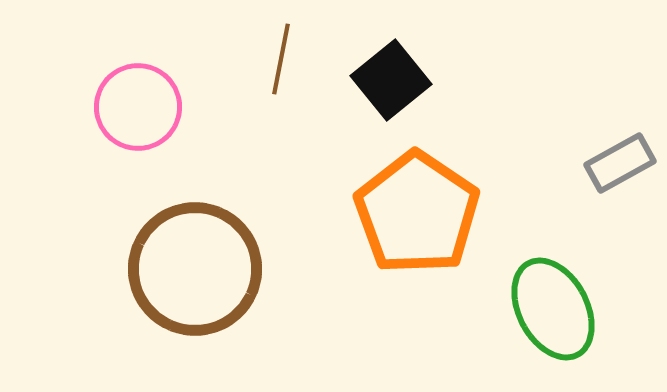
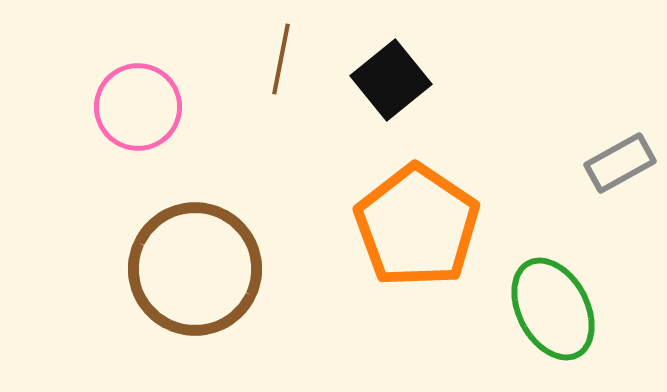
orange pentagon: moved 13 px down
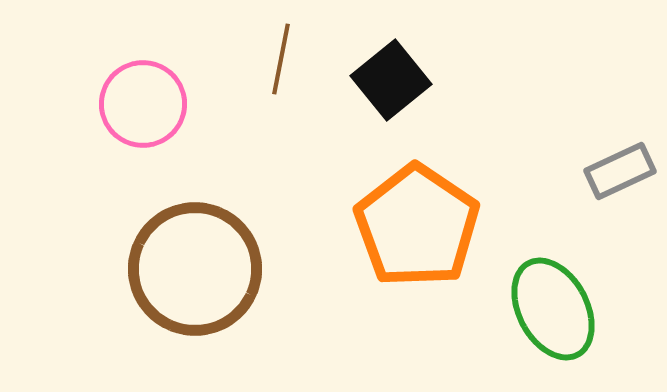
pink circle: moved 5 px right, 3 px up
gray rectangle: moved 8 px down; rotated 4 degrees clockwise
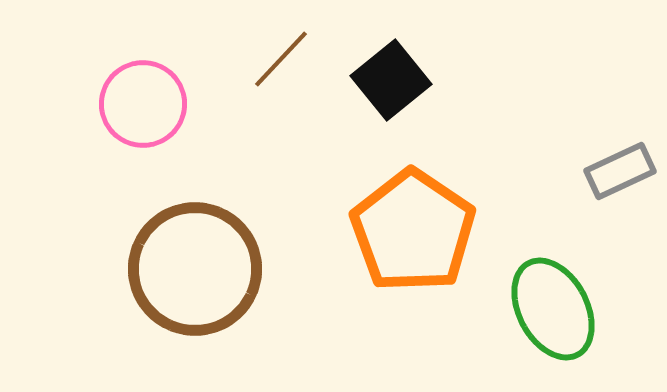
brown line: rotated 32 degrees clockwise
orange pentagon: moved 4 px left, 5 px down
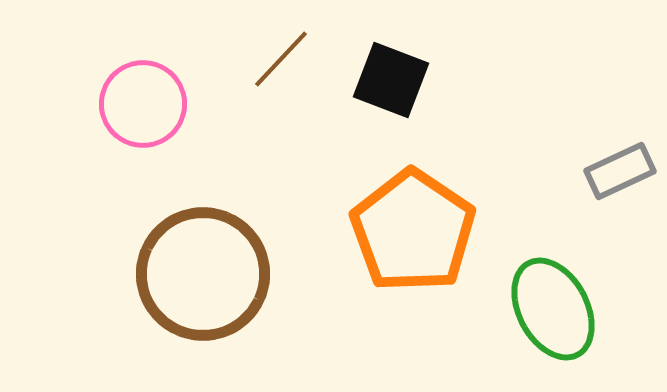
black square: rotated 30 degrees counterclockwise
brown circle: moved 8 px right, 5 px down
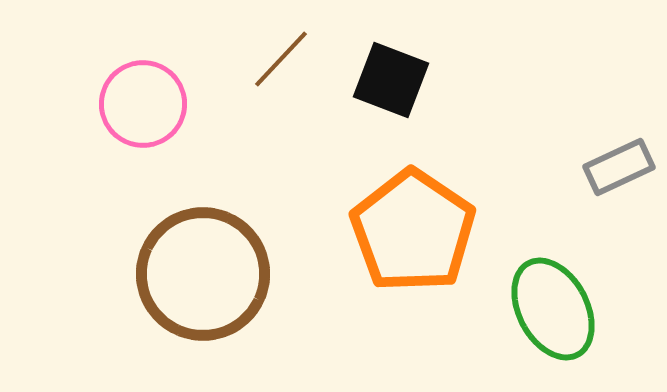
gray rectangle: moved 1 px left, 4 px up
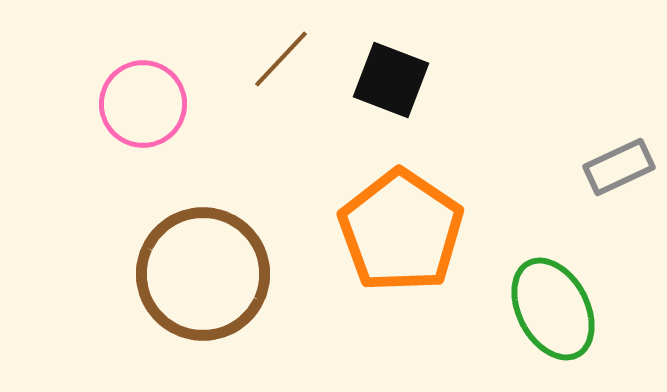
orange pentagon: moved 12 px left
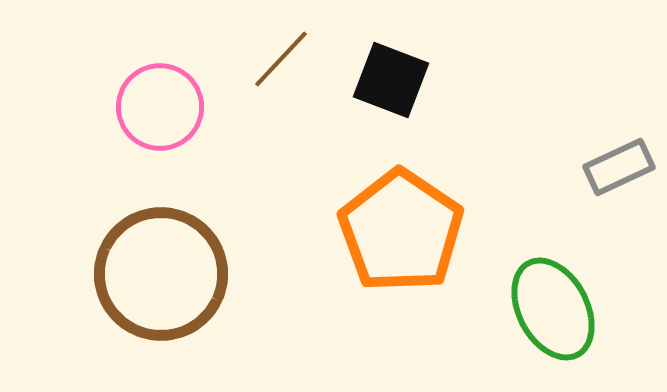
pink circle: moved 17 px right, 3 px down
brown circle: moved 42 px left
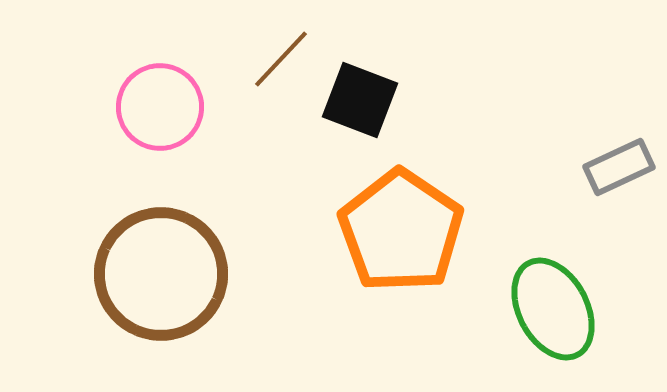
black square: moved 31 px left, 20 px down
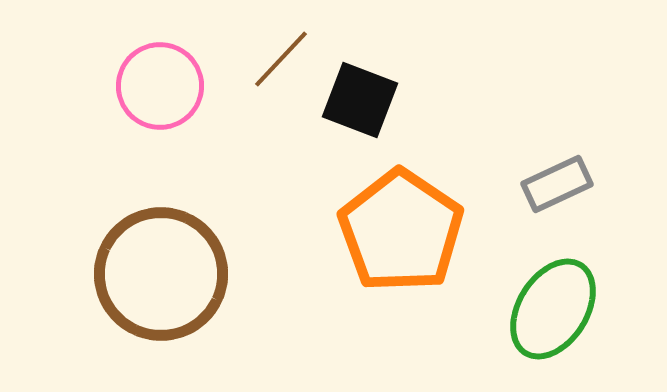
pink circle: moved 21 px up
gray rectangle: moved 62 px left, 17 px down
green ellipse: rotated 60 degrees clockwise
